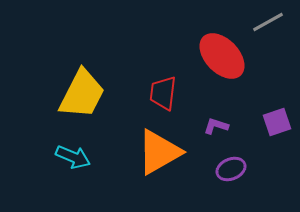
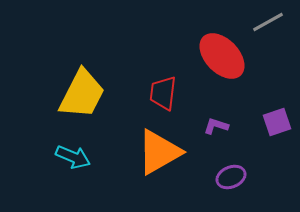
purple ellipse: moved 8 px down
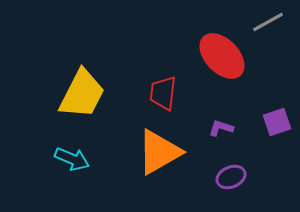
purple L-shape: moved 5 px right, 2 px down
cyan arrow: moved 1 px left, 2 px down
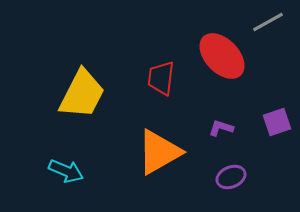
red trapezoid: moved 2 px left, 15 px up
cyan arrow: moved 6 px left, 12 px down
